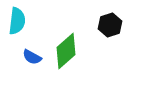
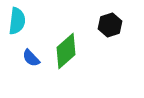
blue semicircle: moved 1 px left, 1 px down; rotated 18 degrees clockwise
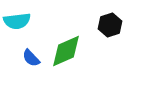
cyan semicircle: rotated 76 degrees clockwise
green diamond: rotated 18 degrees clockwise
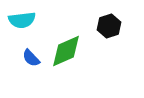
cyan semicircle: moved 5 px right, 1 px up
black hexagon: moved 1 px left, 1 px down
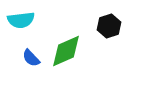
cyan semicircle: moved 1 px left
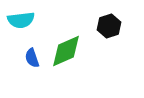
blue semicircle: moved 1 px right; rotated 24 degrees clockwise
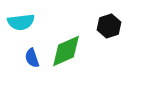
cyan semicircle: moved 2 px down
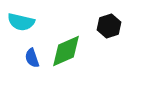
cyan semicircle: rotated 20 degrees clockwise
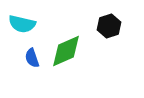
cyan semicircle: moved 1 px right, 2 px down
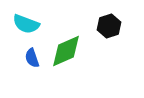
cyan semicircle: moved 4 px right; rotated 8 degrees clockwise
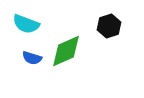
blue semicircle: rotated 54 degrees counterclockwise
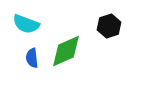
blue semicircle: rotated 66 degrees clockwise
